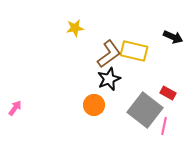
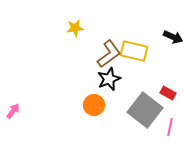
pink arrow: moved 2 px left, 3 px down
pink line: moved 6 px right, 1 px down
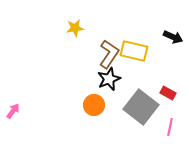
brown L-shape: rotated 20 degrees counterclockwise
gray square: moved 4 px left, 3 px up
